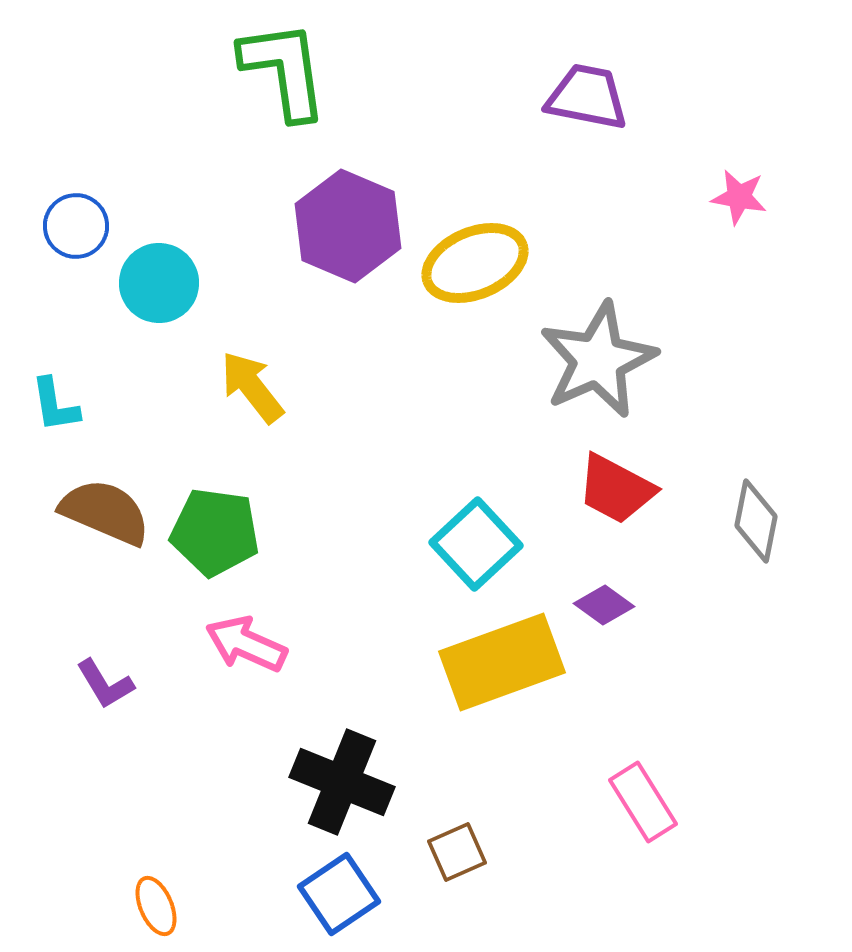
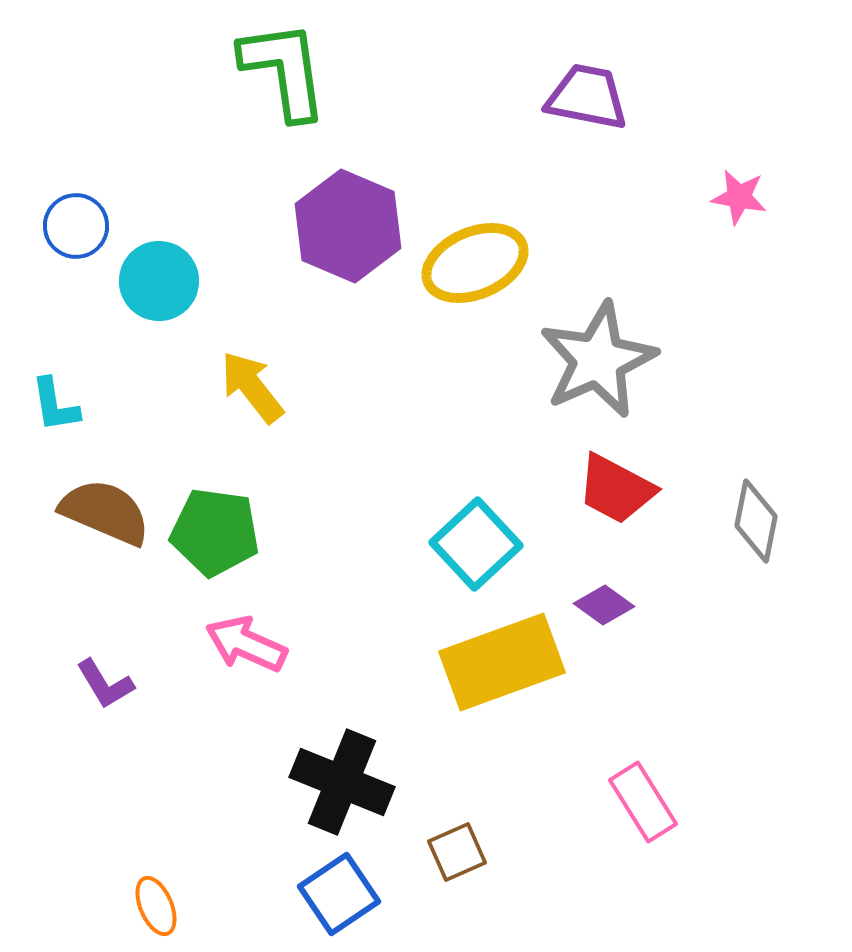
cyan circle: moved 2 px up
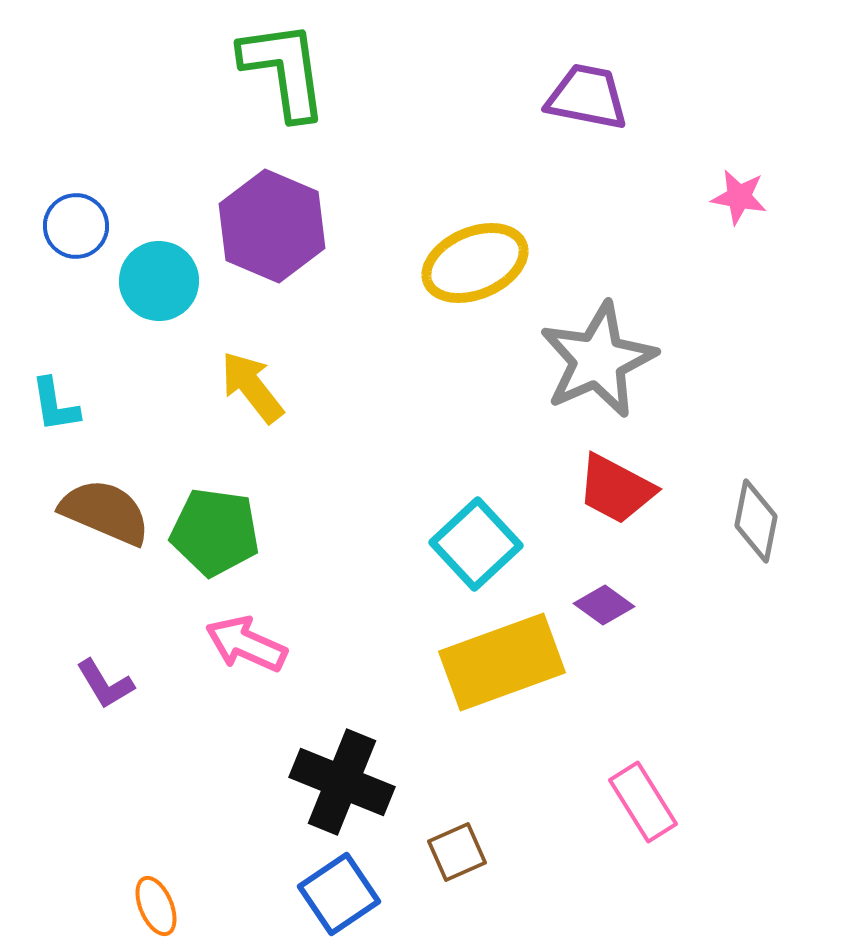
purple hexagon: moved 76 px left
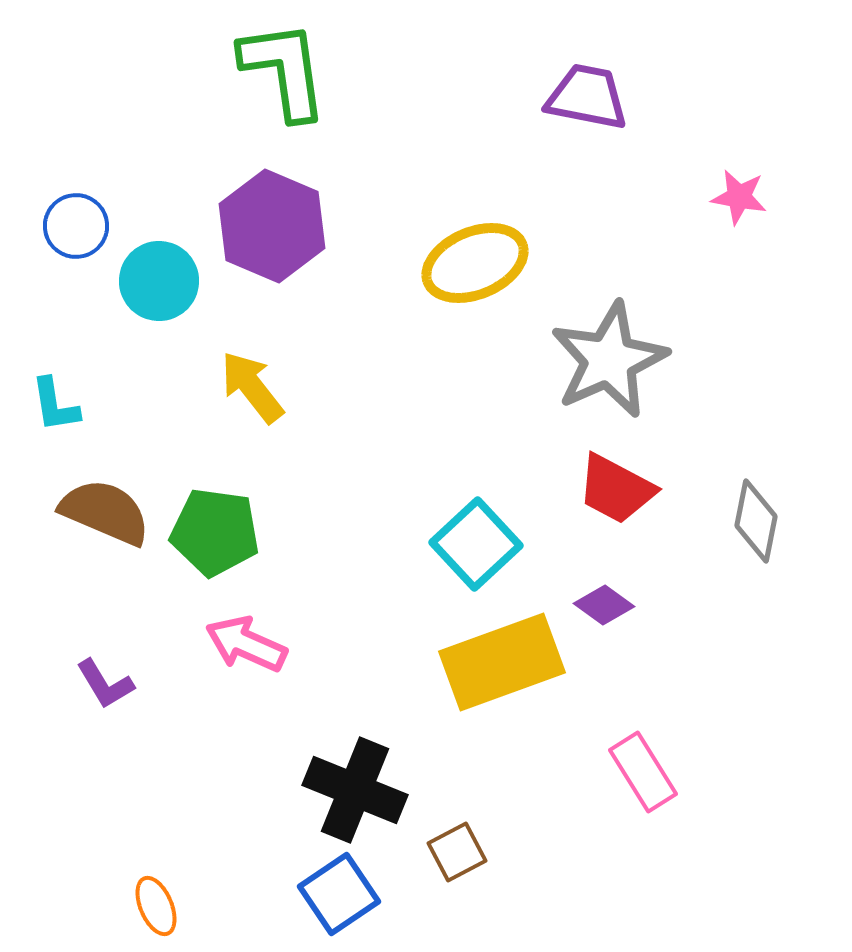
gray star: moved 11 px right
black cross: moved 13 px right, 8 px down
pink rectangle: moved 30 px up
brown square: rotated 4 degrees counterclockwise
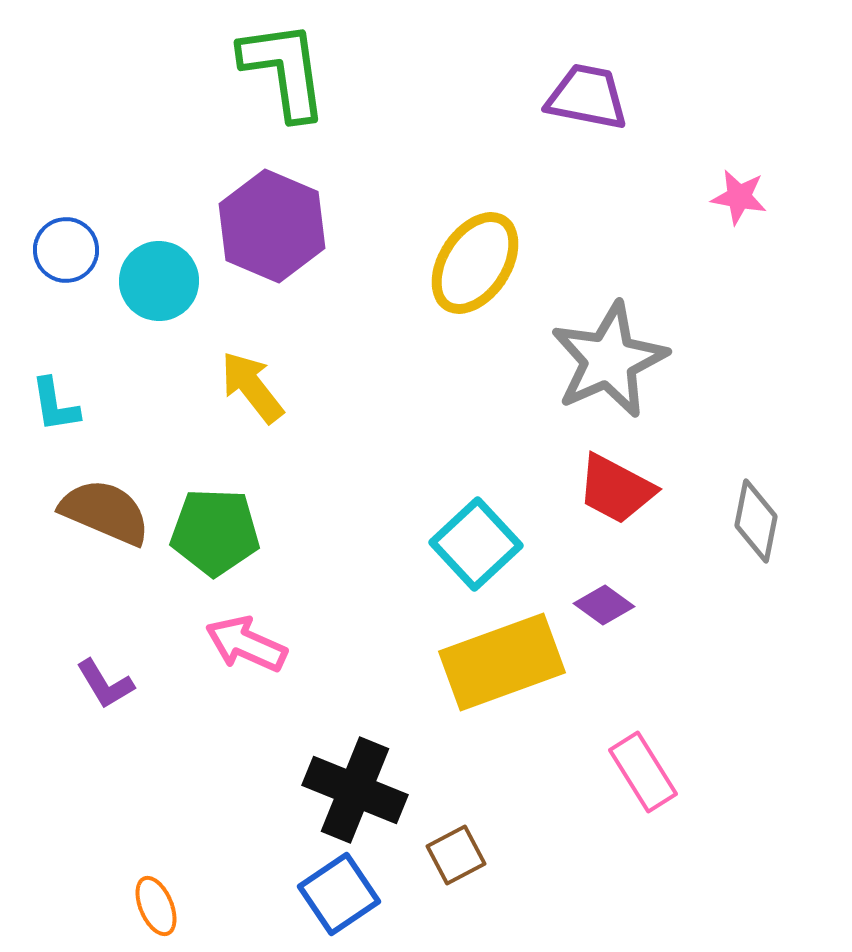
blue circle: moved 10 px left, 24 px down
yellow ellipse: rotated 34 degrees counterclockwise
green pentagon: rotated 6 degrees counterclockwise
brown square: moved 1 px left, 3 px down
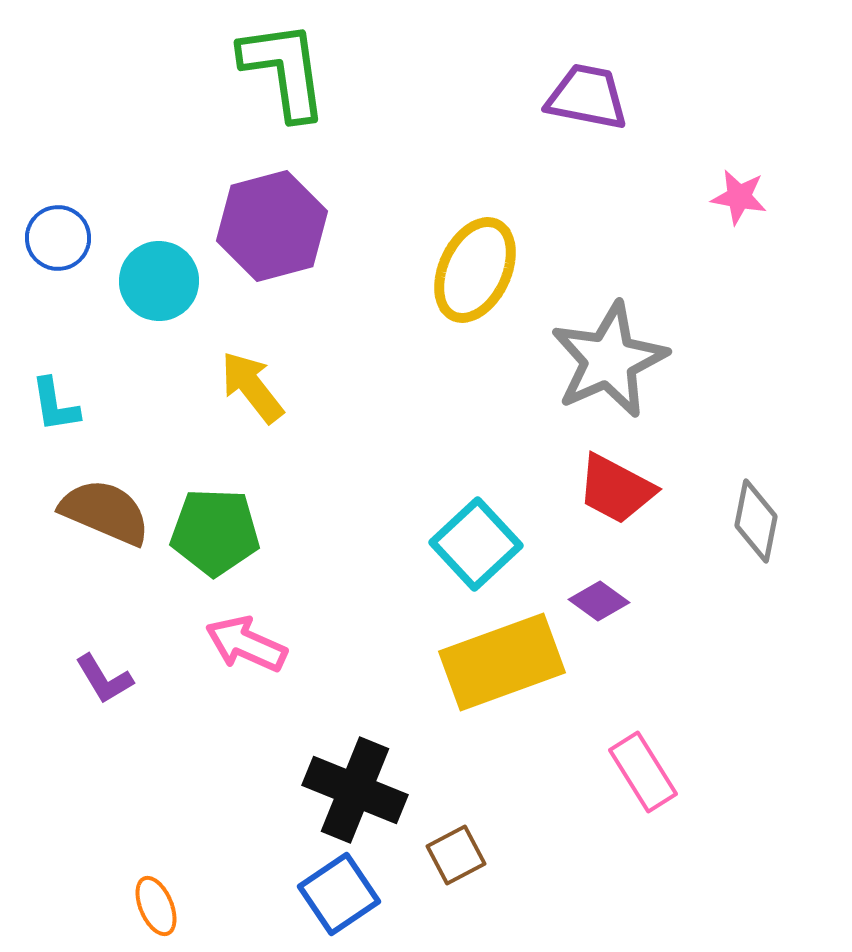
purple hexagon: rotated 22 degrees clockwise
blue circle: moved 8 px left, 12 px up
yellow ellipse: moved 7 px down; rotated 8 degrees counterclockwise
purple diamond: moved 5 px left, 4 px up
purple L-shape: moved 1 px left, 5 px up
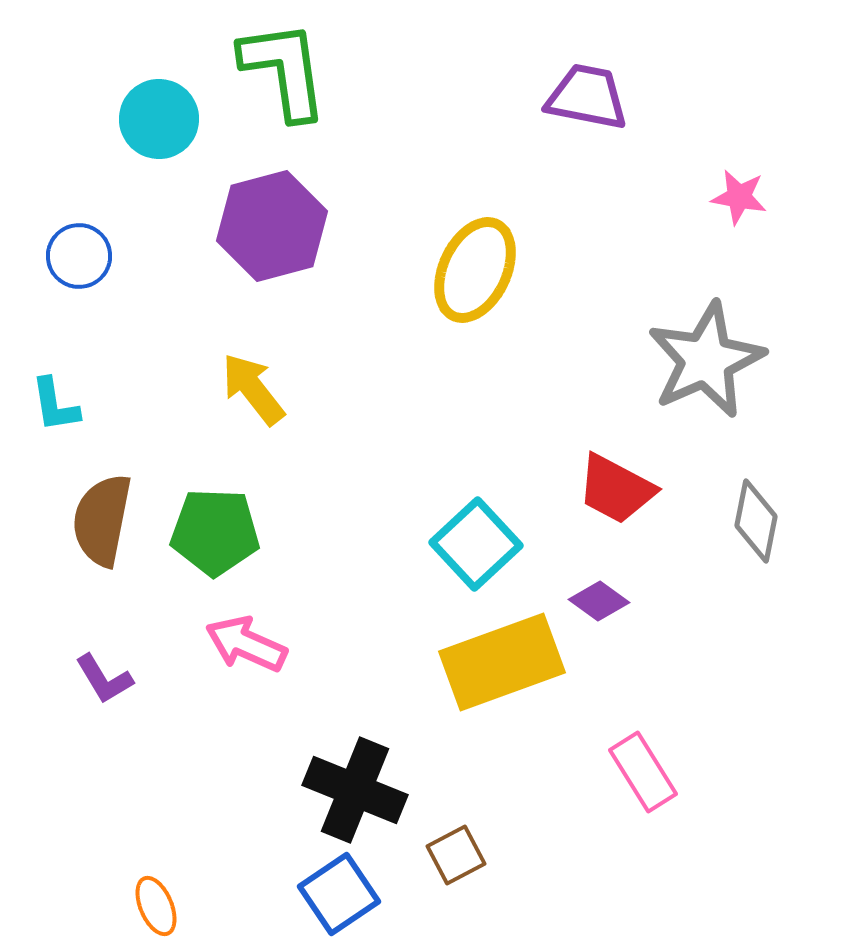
blue circle: moved 21 px right, 18 px down
cyan circle: moved 162 px up
gray star: moved 97 px right
yellow arrow: moved 1 px right, 2 px down
brown semicircle: moved 3 px left, 8 px down; rotated 102 degrees counterclockwise
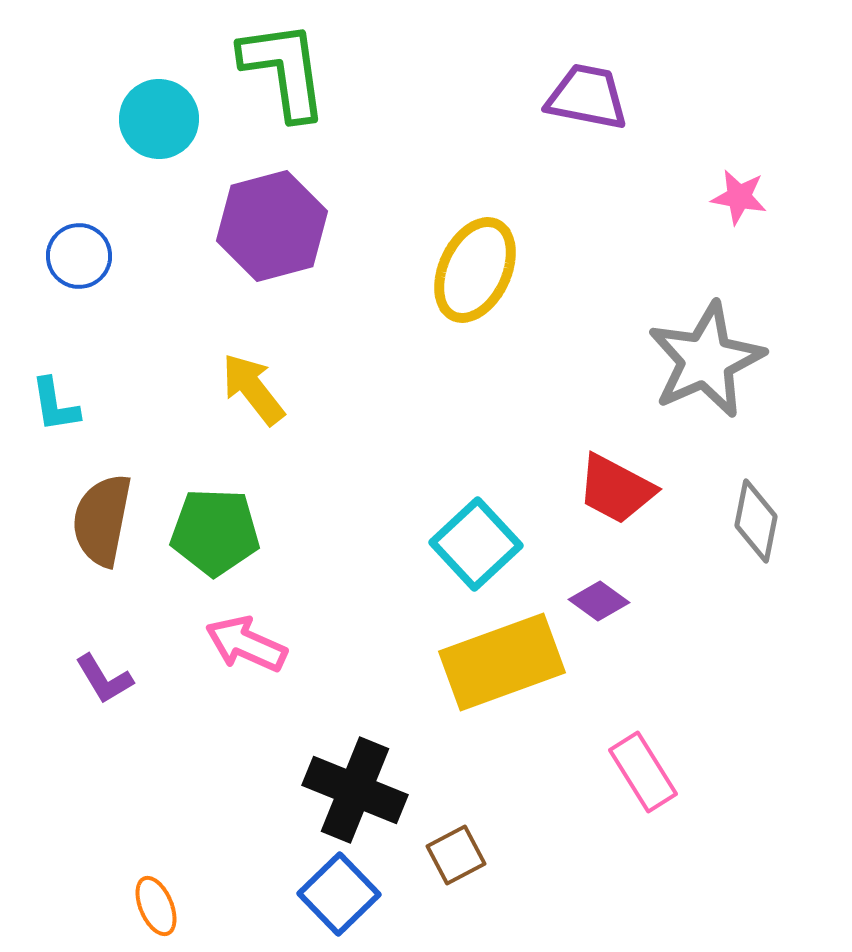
blue square: rotated 10 degrees counterclockwise
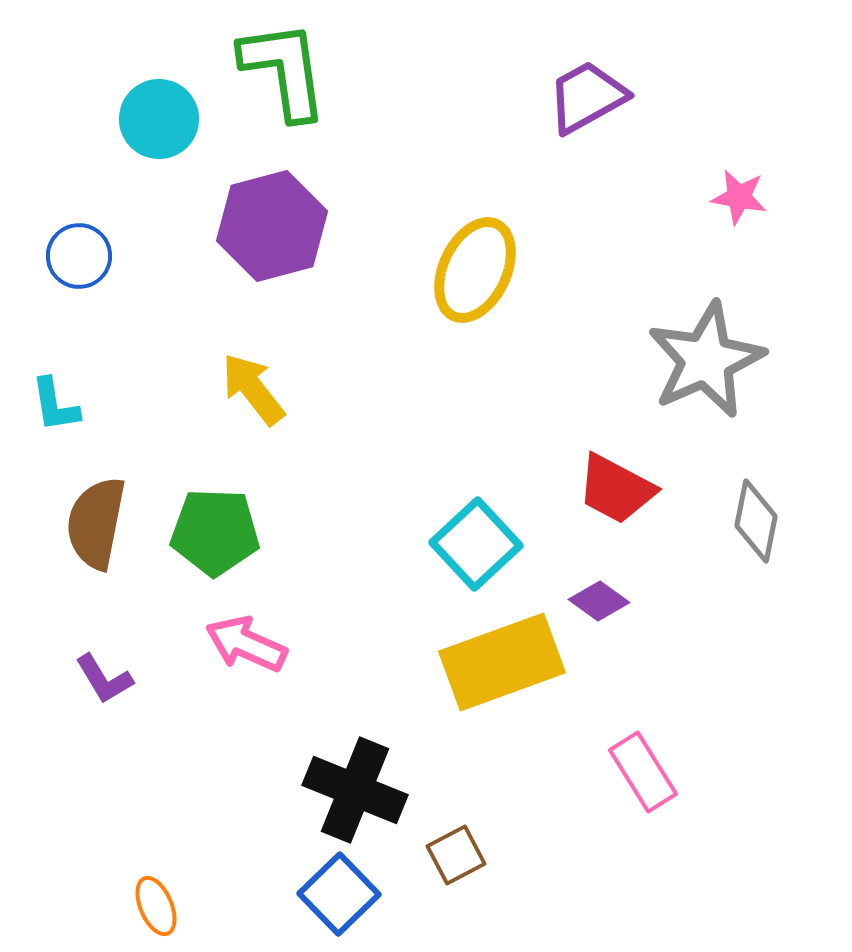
purple trapezoid: rotated 40 degrees counterclockwise
brown semicircle: moved 6 px left, 3 px down
